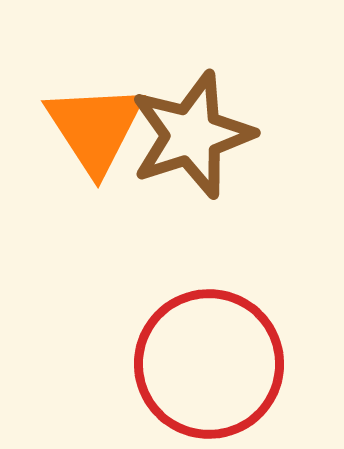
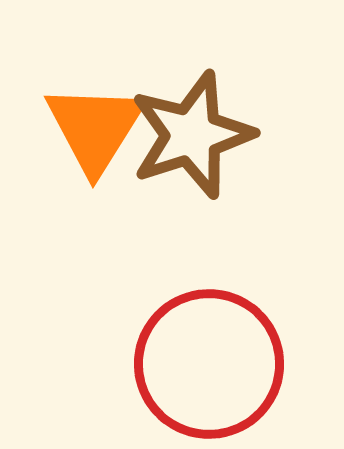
orange triangle: rotated 5 degrees clockwise
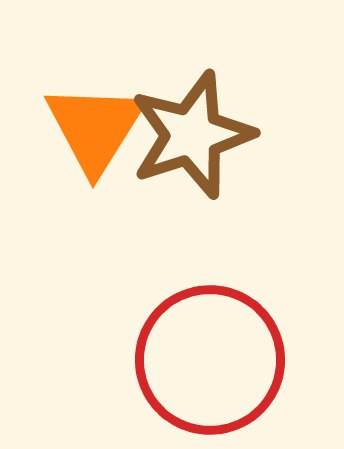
red circle: moved 1 px right, 4 px up
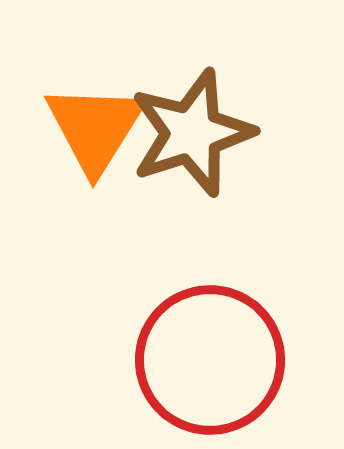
brown star: moved 2 px up
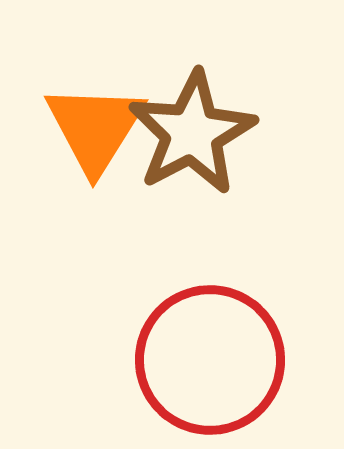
brown star: rotated 10 degrees counterclockwise
